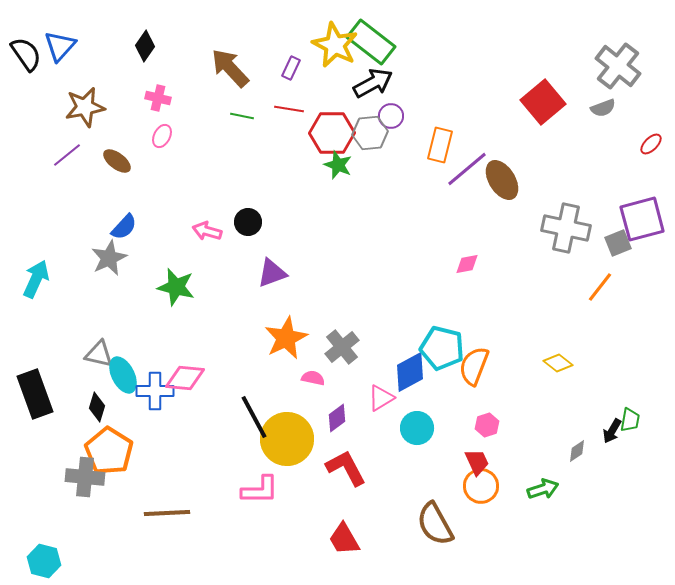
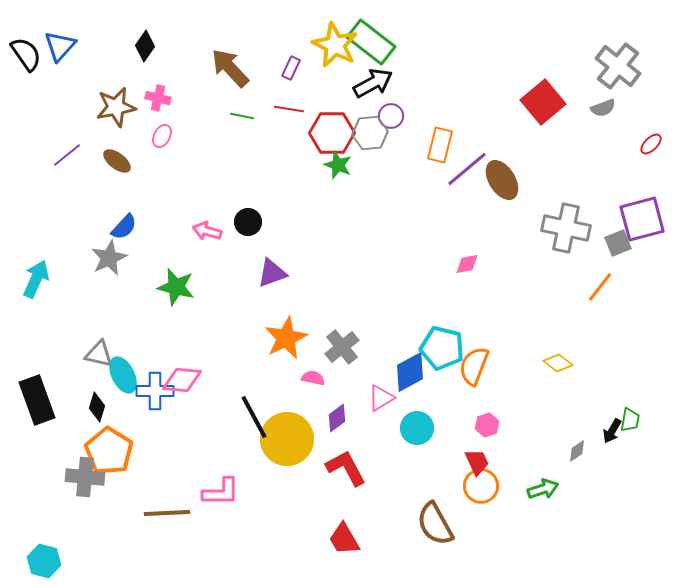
brown star at (85, 107): moved 31 px right
pink diamond at (185, 378): moved 3 px left, 2 px down
black rectangle at (35, 394): moved 2 px right, 6 px down
pink L-shape at (260, 490): moved 39 px left, 2 px down
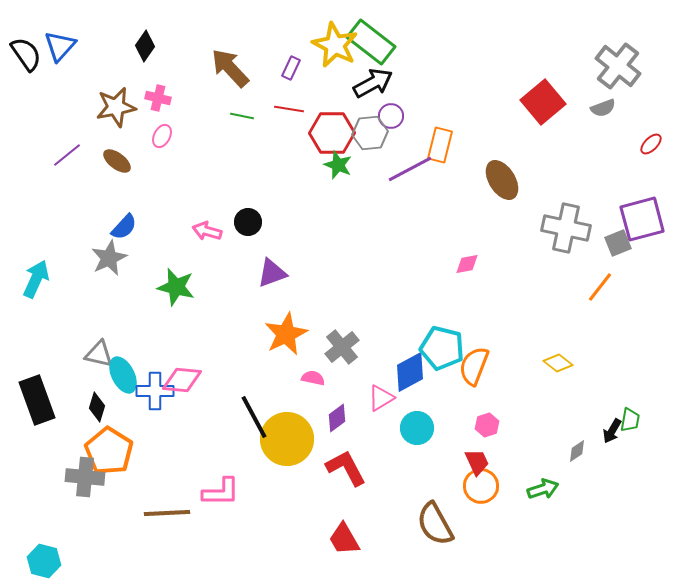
purple line at (467, 169): moved 57 px left; rotated 12 degrees clockwise
orange star at (286, 338): moved 4 px up
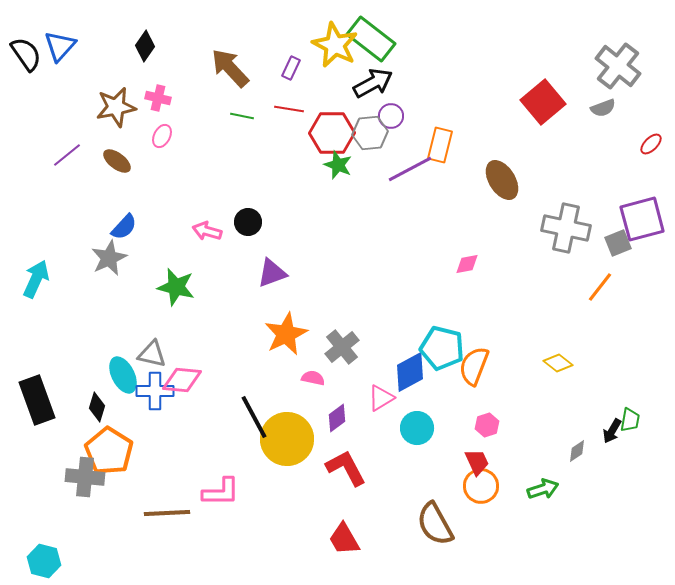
green rectangle at (371, 42): moved 3 px up
gray triangle at (99, 354): moved 53 px right
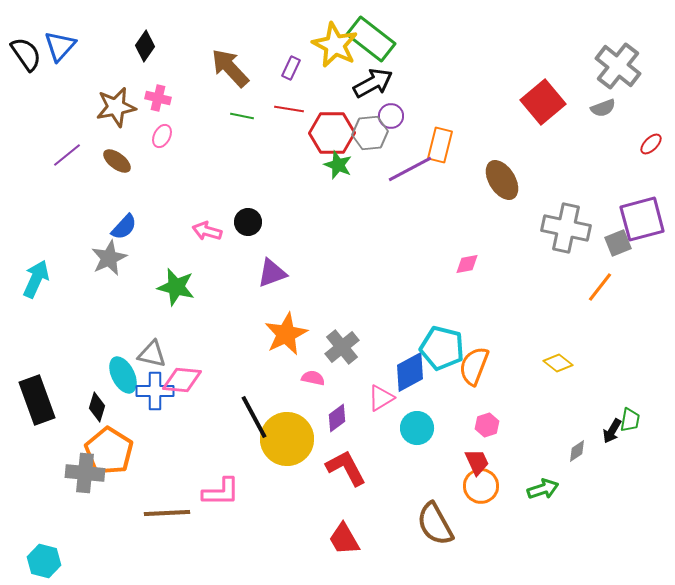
gray cross at (85, 477): moved 4 px up
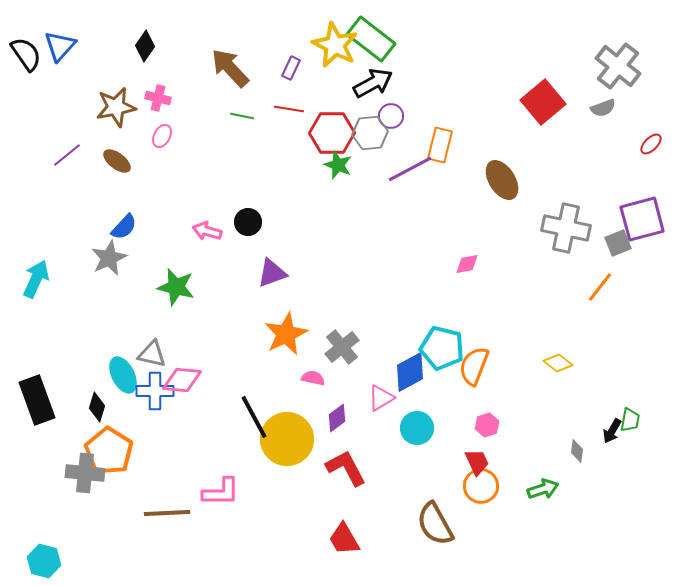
gray diamond at (577, 451): rotated 50 degrees counterclockwise
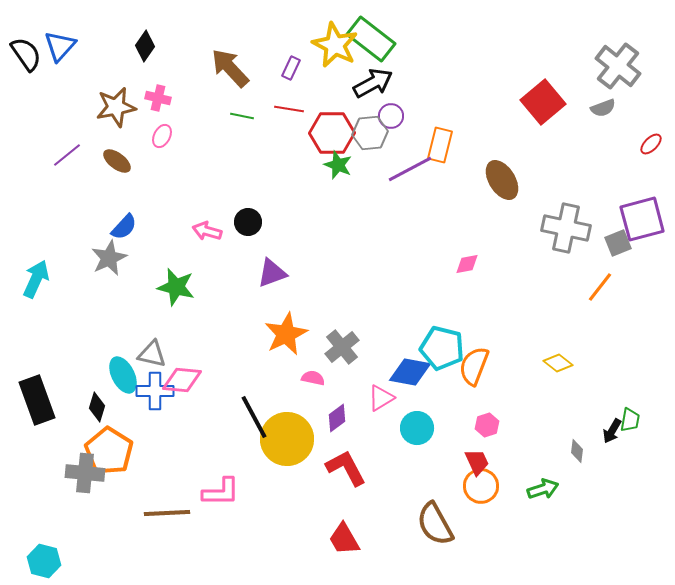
blue diamond at (410, 372): rotated 39 degrees clockwise
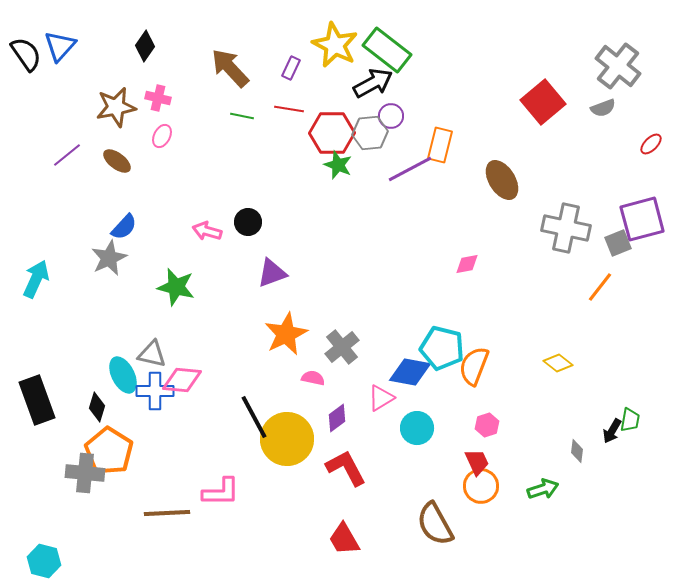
green rectangle at (371, 39): moved 16 px right, 11 px down
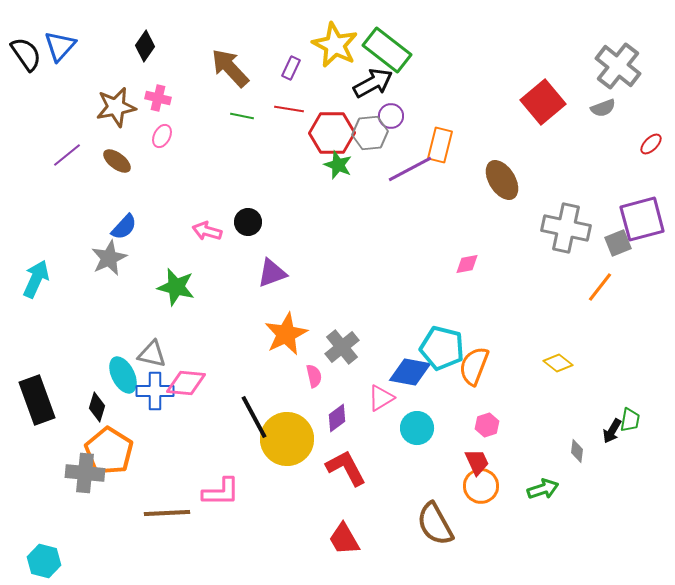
pink semicircle at (313, 378): moved 1 px right, 2 px up; rotated 65 degrees clockwise
pink diamond at (182, 380): moved 4 px right, 3 px down
